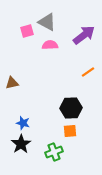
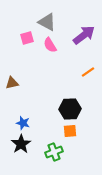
pink square: moved 7 px down
pink semicircle: rotated 119 degrees counterclockwise
black hexagon: moved 1 px left, 1 px down
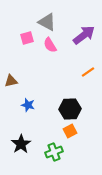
brown triangle: moved 1 px left, 2 px up
blue star: moved 5 px right, 18 px up
orange square: rotated 24 degrees counterclockwise
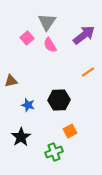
gray triangle: rotated 36 degrees clockwise
pink square: rotated 24 degrees counterclockwise
black hexagon: moved 11 px left, 9 px up
black star: moved 7 px up
